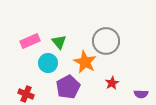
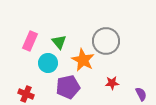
pink rectangle: rotated 42 degrees counterclockwise
orange star: moved 2 px left, 2 px up
red star: rotated 24 degrees clockwise
purple pentagon: rotated 15 degrees clockwise
purple semicircle: rotated 120 degrees counterclockwise
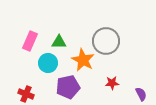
green triangle: rotated 49 degrees counterclockwise
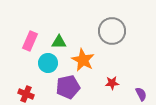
gray circle: moved 6 px right, 10 px up
